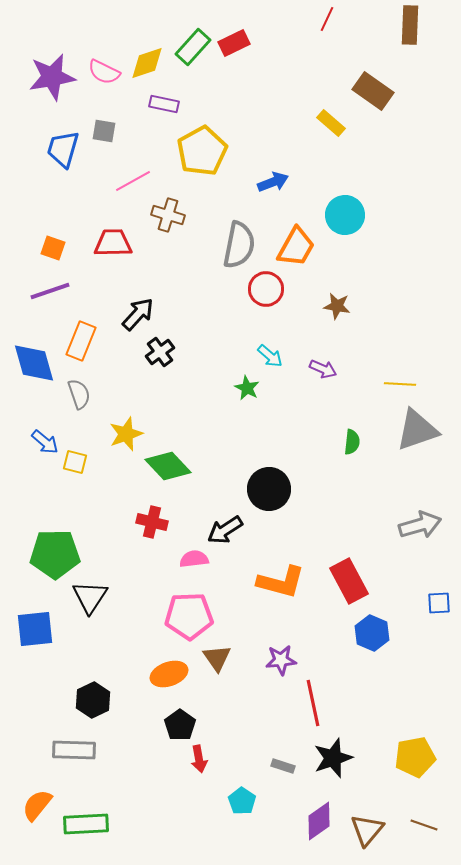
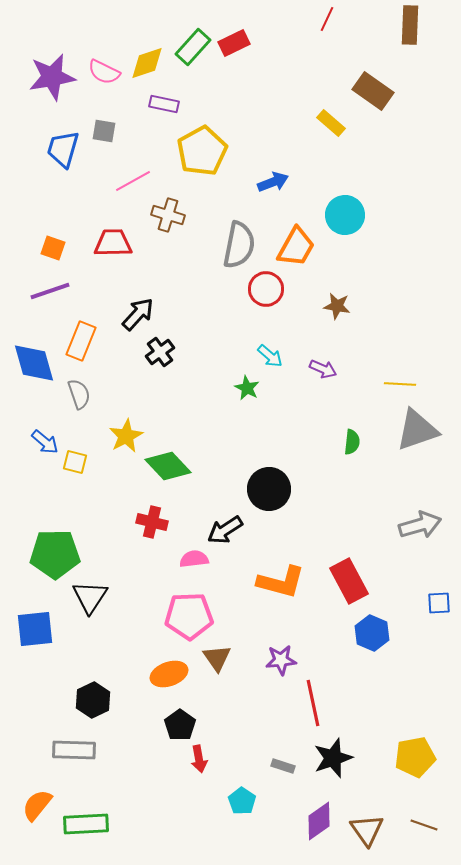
yellow star at (126, 434): moved 2 px down; rotated 8 degrees counterclockwise
brown triangle at (367, 830): rotated 15 degrees counterclockwise
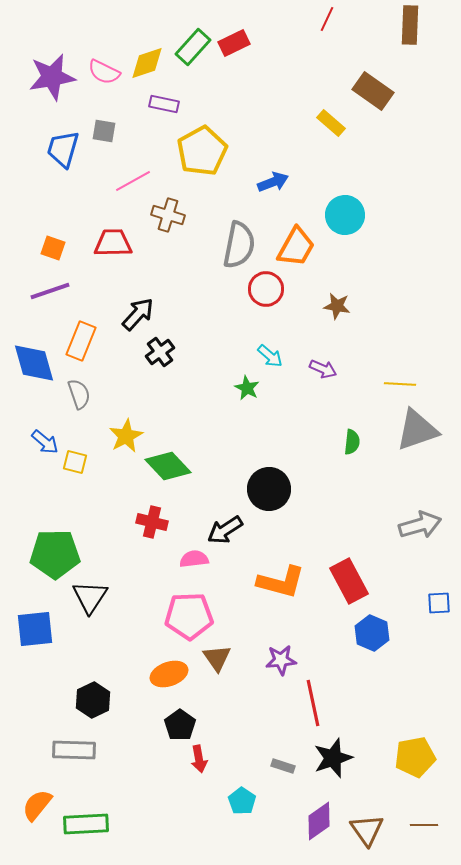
brown line at (424, 825): rotated 20 degrees counterclockwise
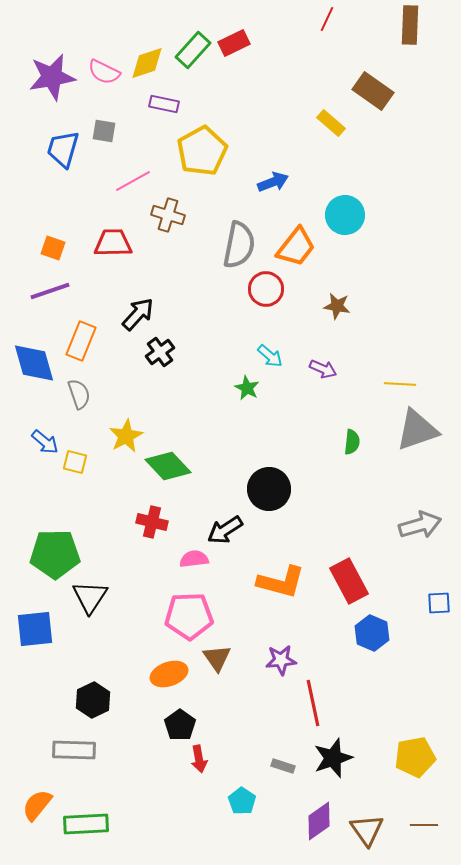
green rectangle at (193, 47): moved 3 px down
orange trapezoid at (296, 247): rotated 9 degrees clockwise
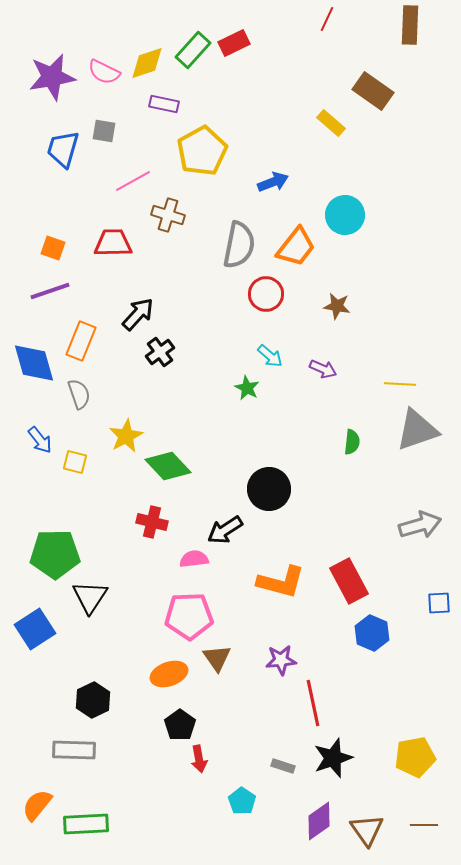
red circle at (266, 289): moved 5 px down
blue arrow at (45, 442): moved 5 px left, 2 px up; rotated 12 degrees clockwise
blue square at (35, 629): rotated 27 degrees counterclockwise
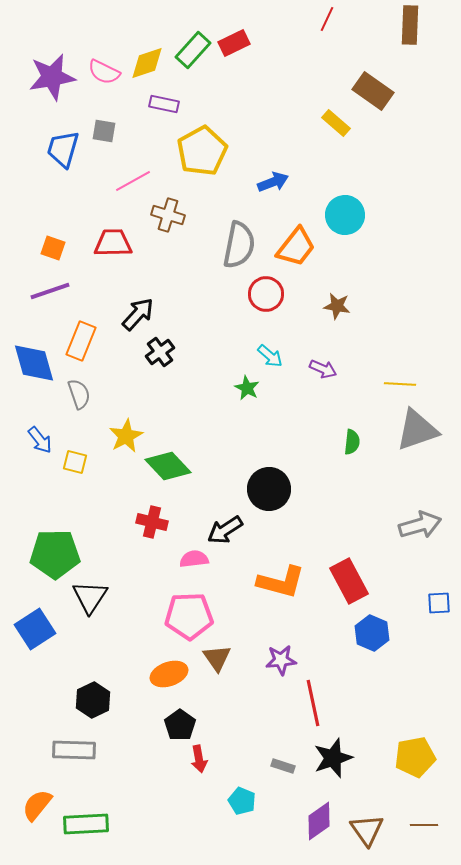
yellow rectangle at (331, 123): moved 5 px right
cyan pentagon at (242, 801): rotated 12 degrees counterclockwise
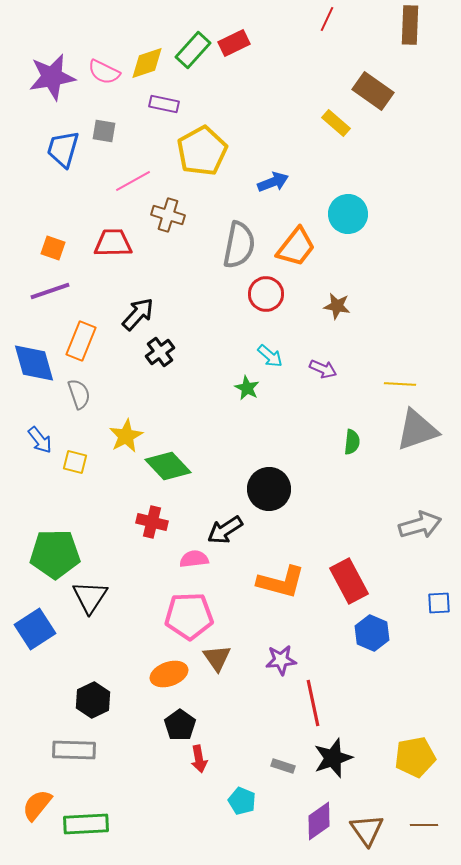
cyan circle at (345, 215): moved 3 px right, 1 px up
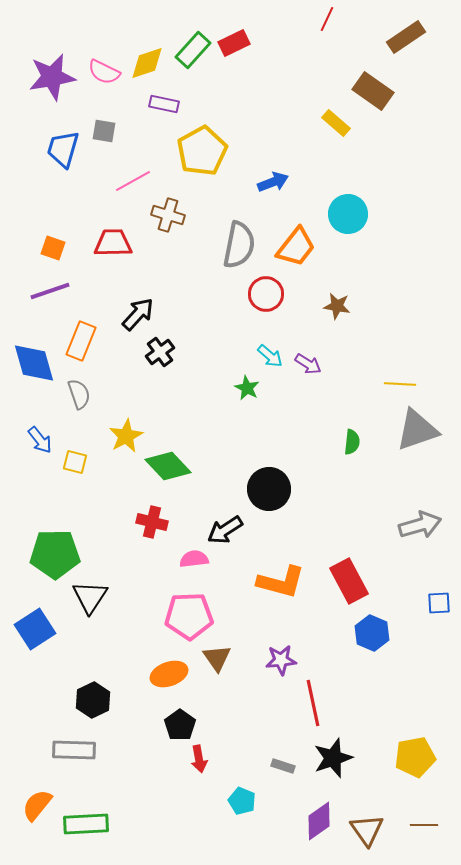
brown rectangle at (410, 25): moved 4 px left, 12 px down; rotated 54 degrees clockwise
purple arrow at (323, 369): moved 15 px left, 5 px up; rotated 8 degrees clockwise
